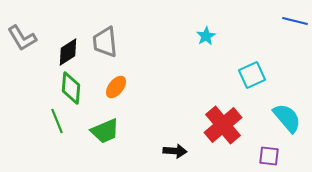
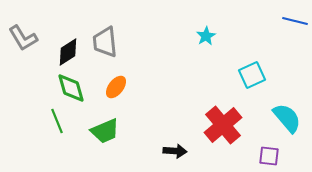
gray L-shape: moved 1 px right
green diamond: rotated 20 degrees counterclockwise
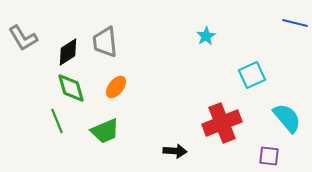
blue line: moved 2 px down
red cross: moved 1 px left, 2 px up; rotated 18 degrees clockwise
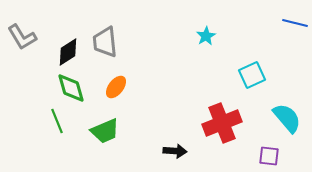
gray L-shape: moved 1 px left, 1 px up
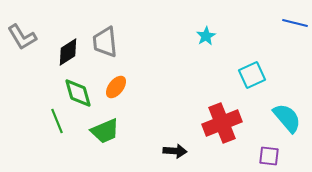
green diamond: moved 7 px right, 5 px down
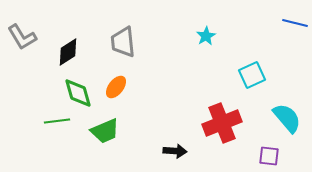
gray trapezoid: moved 18 px right
green line: rotated 75 degrees counterclockwise
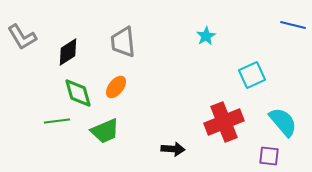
blue line: moved 2 px left, 2 px down
cyan semicircle: moved 4 px left, 4 px down
red cross: moved 2 px right, 1 px up
black arrow: moved 2 px left, 2 px up
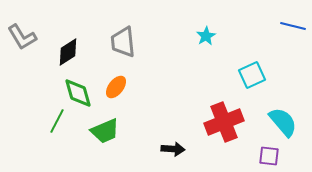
blue line: moved 1 px down
green line: rotated 55 degrees counterclockwise
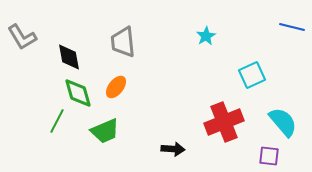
blue line: moved 1 px left, 1 px down
black diamond: moved 1 px right, 5 px down; rotated 68 degrees counterclockwise
